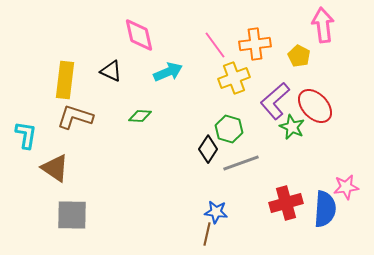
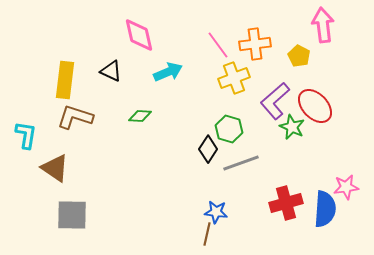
pink line: moved 3 px right
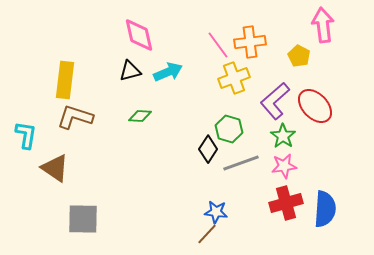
orange cross: moved 5 px left, 2 px up
black triangle: moved 19 px right; rotated 40 degrees counterclockwise
green star: moved 9 px left, 9 px down; rotated 10 degrees clockwise
pink star: moved 62 px left, 21 px up
gray square: moved 11 px right, 4 px down
brown line: rotated 30 degrees clockwise
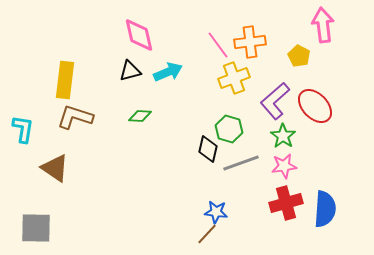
cyan L-shape: moved 3 px left, 6 px up
black diamond: rotated 20 degrees counterclockwise
gray square: moved 47 px left, 9 px down
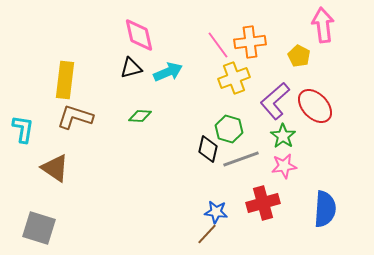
black triangle: moved 1 px right, 3 px up
gray line: moved 4 px up
red cross: moved 23 px left
gray square: moved 3 px right; rotated 16 degrees clockwise
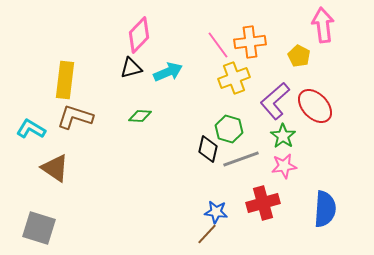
pink diamond: rotated 57 degrees clockwise
cyan L-shape: moved 8 px right; rotated 68 degrees counterclockwise
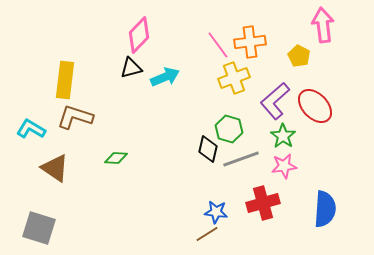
cyan arrow: moved 3 px left, 5 px down
green diamond: moved 24 px left, 42 px down
brown line: rotated 15 degrees clockwise
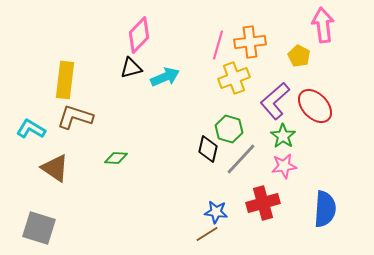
pink line: rotated 52 degrees clockwise
gray line: rotated 27 degrees counterclockwise
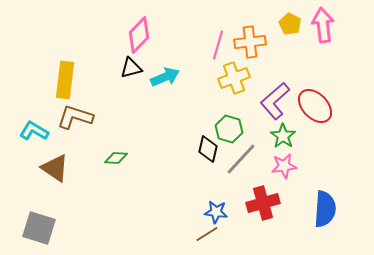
yellow pentagon: moved 9 px left, 32 px up
cyan L-shape: moved 3 px right, 2 px down
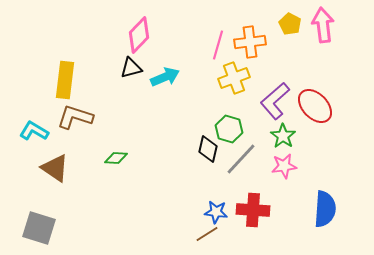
red cross: moved 10 px left, 7 px down; rotated 20 degrees clockwise
